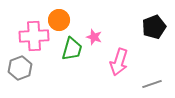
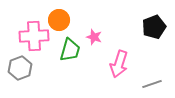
green trapezoid: moved 2 px left, 1 px down
pink arrow: moved 2 px down
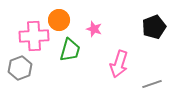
pink star: moved 8 px up
